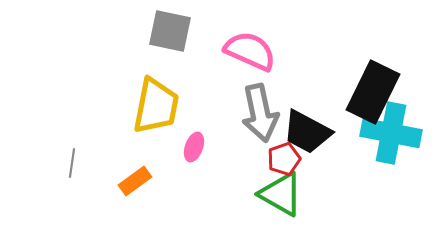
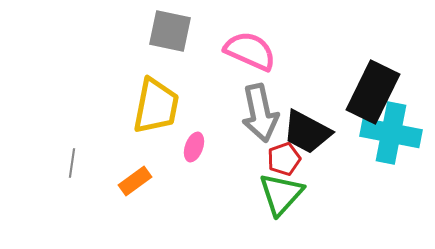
green triangle: rotated 42 degrees clockwise
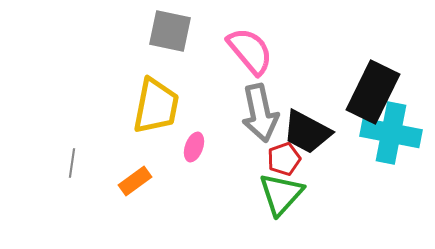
pink semicircle: rotated 26 degrees clockwise
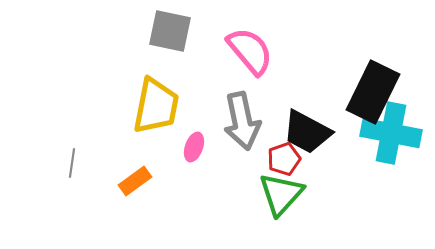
gray arrow: moved 18 px left, 8 px down
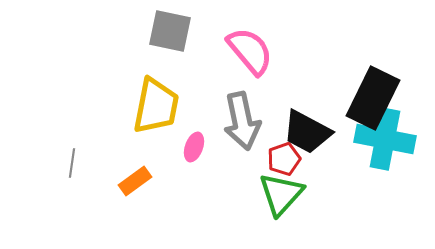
black rectangle: moved 6 px down
cyan cross: moved 6 px left, 6 px down
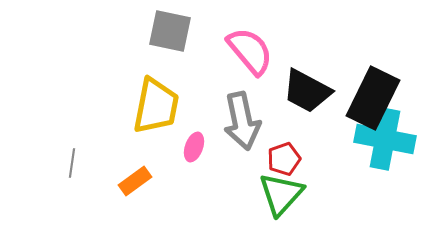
black trapezoid: moved 41 px up
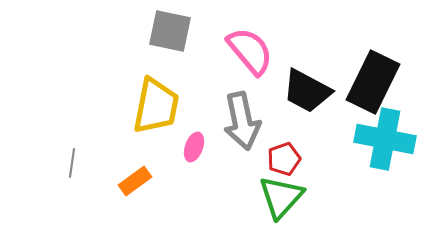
black rectangle: moved 16 px up
green triangle: moved 3 px down
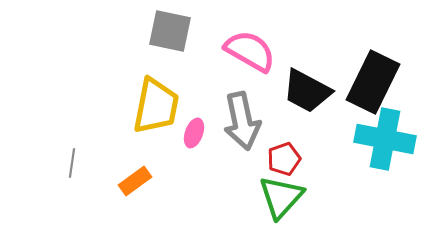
pink semicircle: rotated 20 degrees counterclockwise
pink ellipse: moved 14 px up
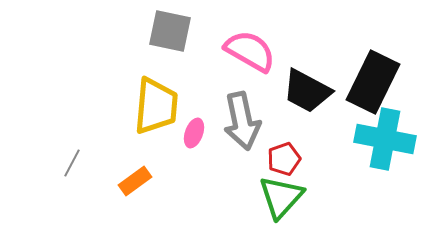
yellow trapezoid: rotated 6 degrees counterclockwise
gray line: rotated 20 degrees clockwise
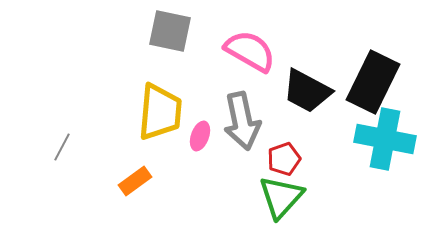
yellow trapezoid: moved 4 px right, 6 px down
pink ellipse: moved 6 px right, 3 px down
gray line: moved 10 px left, 16 px up
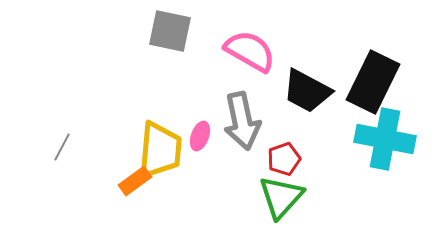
yellow trapezoid: moved 38 px down
